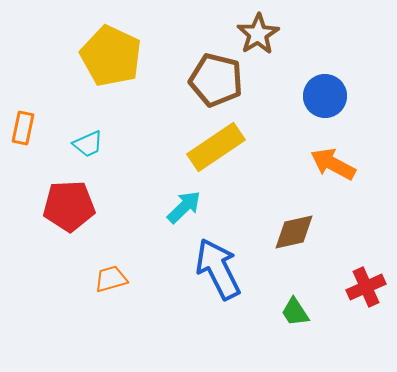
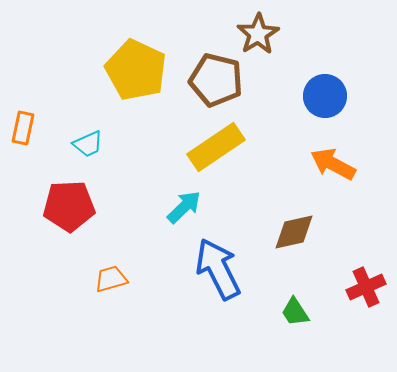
yellow pentagon: moved 25 px right, 14 px down
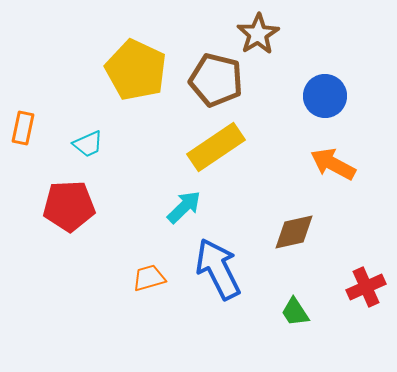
orange trapezoid: moved 38 px right, 1 px up
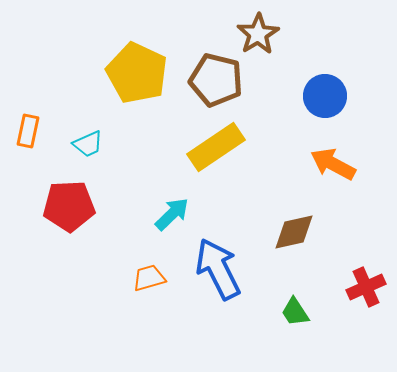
yellow pentagon: moved 1 px right, 3 px down
orange rectangle: moved 5 px right, 3 px down
cyan arrow: moved 12 px left, 7 px down
